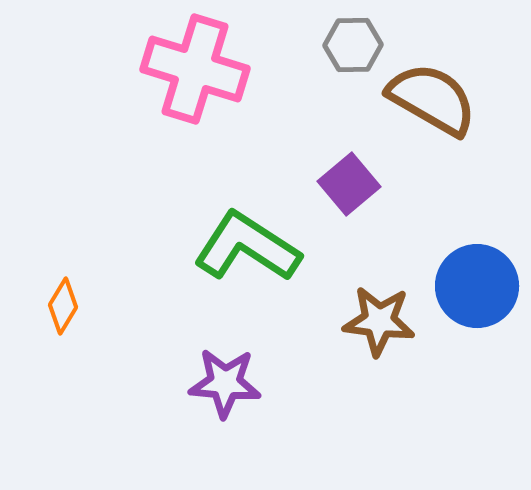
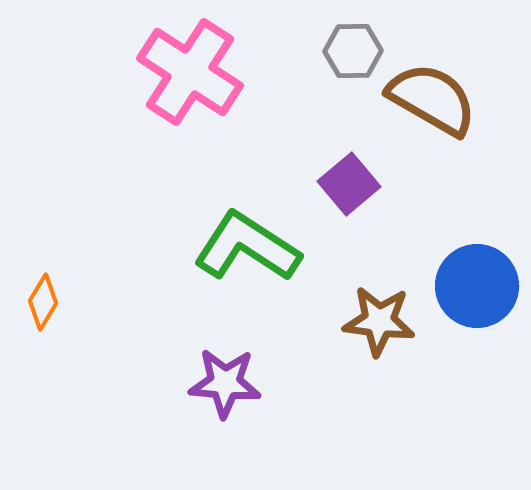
gray hexagon: moved 6 px down
pink cross: moved 5 px left, 3 px down; rotated 16 degrees clockwise
orange diamond: moved 20 px left, 4 px up
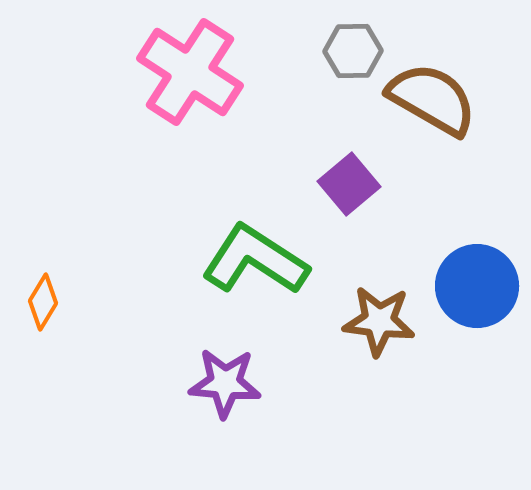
green L-shape: moved 8 px right, 13 px down
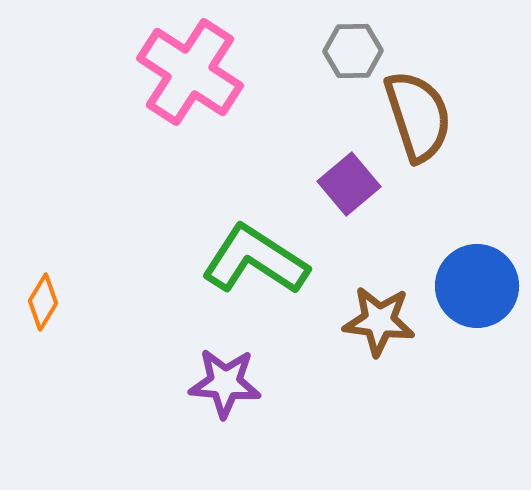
brown semicircle: moved 14 px left, 17 px down; rotated 42 degrees clockwise
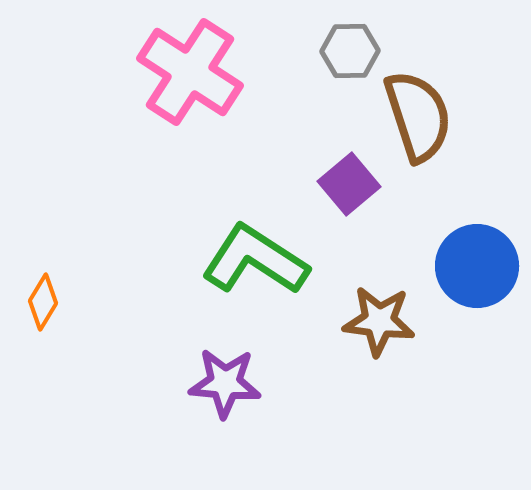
gray hexagon: moved 3 px left
blue circle: moved 20 px up
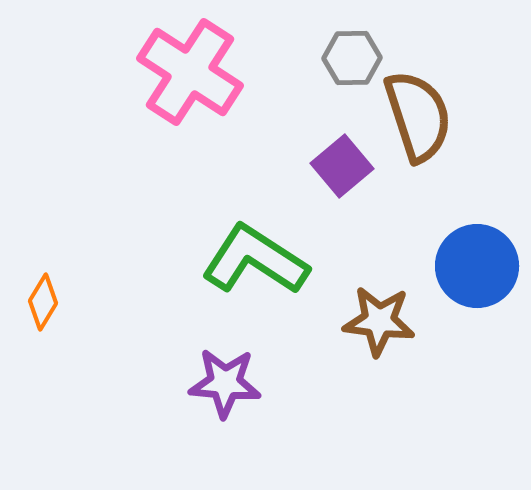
gray hexagon: moved 2 px right, 7 px down
purple square: moved 7 px left, 18 px up
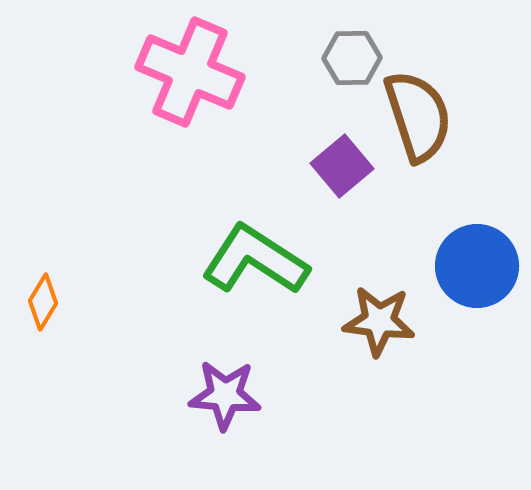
pink cross: rotated 10 degrees counterclockwise
purple star: moved 12 px down
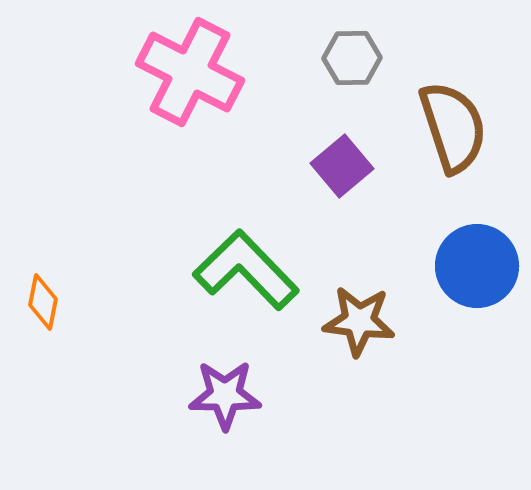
pink cross: rotated 4 degrees clockwise
brown semicircle: moved 35 px right, 11 px down
green L-shape: moved 9 px left, 10 px down; rotated 13 degrees clockwise
orange diamond: rotated 20 degrees counterclockwise
brown star: moved 20 px left
purple star: rotated 4 degrees counterclockwise
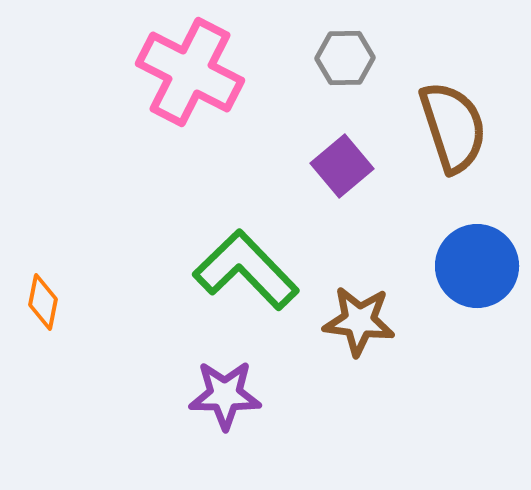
gray hexagon: moved 7 px left
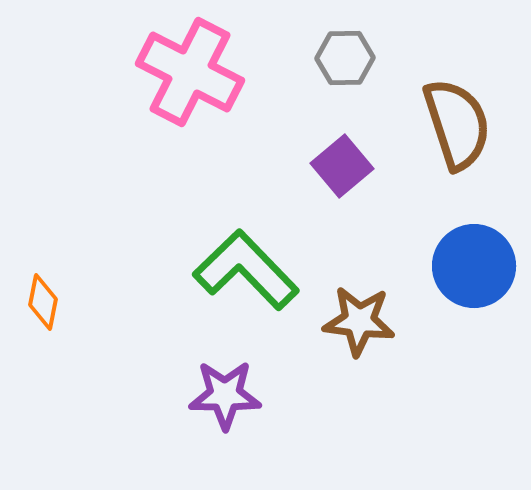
brown semicircle: moved 4 px right, 3 px up
blue circle: moved 3 px left
